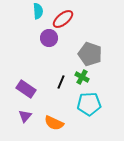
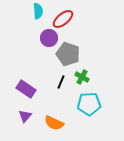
gray pentagon: moved 22 px left
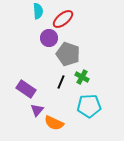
cyan pentagon: moved 2 px down
purple triangle: moved 12 px right, 6 px up
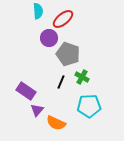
purple rectangle: moved 2 px down
orange semicircle: moved 2 px right
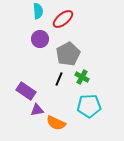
purple circle: moved 9 px left, 1 px down
gray pentagon: rotated 25 degrees clockwise
black line: moved 2 px left, 3 px up
purple triangle: rotated 40 degrees clockwise
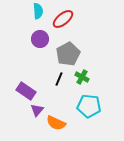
cyan pentagon: rotated 10 degrees clockwise
purple triangle: rotated 40 degrees counterclockwise
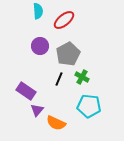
red ellipse: moved 1 px right, 1 px down
purple circle: moved 7 px down
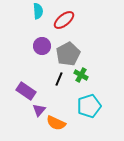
purple circle: moved 2 px right
green cross: moved 1 px left, 2 px up
cyan pentagon: rotated 25 degrees counterclockwise
purple triangle: moved 2 px right
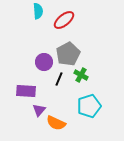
purple circle: moved 2 px right, 16 px down
purple rectangle: rotated 30 degrees counterclockwise
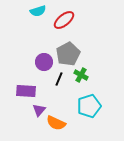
cyan semicircle: rotated 77 degrees clockwise
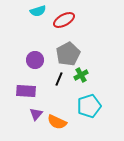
red ellipse: rotated 10 degrees clockwise
purple circle: moved 9 px left, 2 px up
green cross: rotated 32 degrees clockwise
purple triangle: moved 3 px left, 4 px down
orange semicircle: moved 1 px right, 1 px up
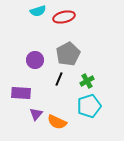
red ellipse: moved 3 px up; rotated 15 degrees clockwise
green cross: moved 6 px right, 6 px down
purple rectangle: moved 5 px left, 2 px down
